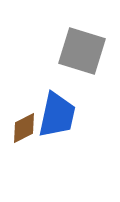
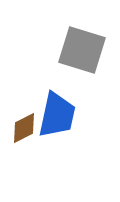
gray square: moved 1 px up
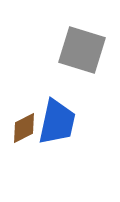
blue trapezoid: moved 7 px down
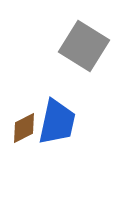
gray square: moved 2 px right, 4 px up; rotated 15 degrees clockwise
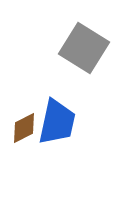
gray square: moved 2 px down
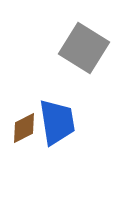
blue trapezoid: rotated 21 degrees counterclockwise
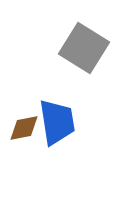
brown diamond: rotated 16 degrees clockwise
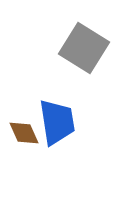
brown diamond: moved 5 px down; rotated 76 degrees clockwise
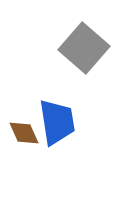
gray square: rotated 9 degrees clockwise
